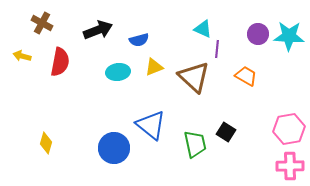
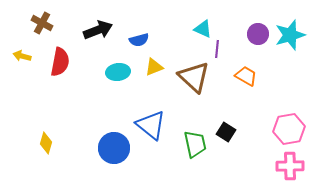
cyan star: moved 1 px right, 1 px up; rotated 20 degrees counterclockwise
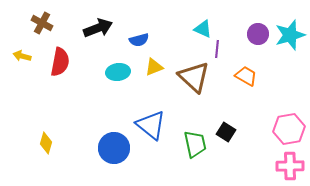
black arrow: moved 2 px up
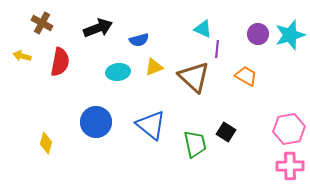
blue circle: moved 18 px left, 26 px up
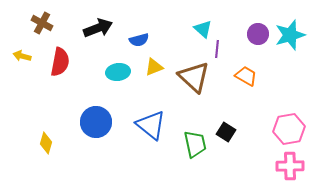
cyan triangle: rotated 18 degrees clockwise
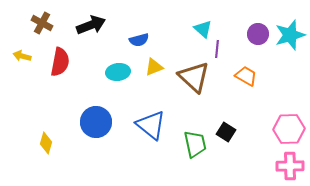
black arrow: moved 7 px left, 3 px up
pink hexagon: rotated 8 degrees clockwise
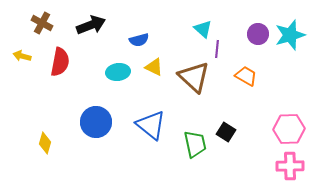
yellow triangle: rotated 48 degrees clockwise
yellow diamond: moved 1 px left
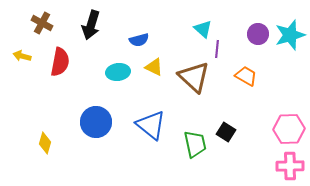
black arrow: rotated 128 degrees clockwise
